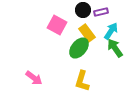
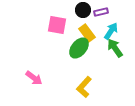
pink square: rotated 18 degrees counterclockwise
yellow L-shape: moved 2 px right, 6 px down; rotated 25 degrees clockwise
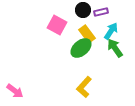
pink square: rotated 18 degrees clockwise
yellow rectangle: moved 1 px down
green ellipse: moved 2 px right; rotated 10 degrees clockwise
pink arrow: moved 19 px left, 13 px down
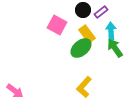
purple rectangle: rotated 24 degrees counterclockwise
cyan arrow: rotated 36 degrees counterclockwise
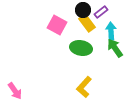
yellow rectangle: moved 11 px up
green ellipse: rotated 50 degrees clockwise
pink arrow: rotated 18 degrees clockwise
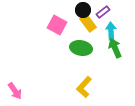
purple rectangle: moved 2 px right
yellow rectangle: moved 1 px right
green arrow: rotated 12 degrees clockwise
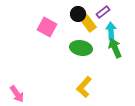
black circle: moved 5 px left, 4 px down
pink square: moved 10 px left, 2 px down
pink arrow: moved 2 px right, 3 px down
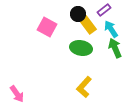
purple rectangle: moved 1 px right, 2 px up
yellow rectangle: moved 2 px down
cyan arrow: moved 2 px up; rotated 30 degrees counterclockwise
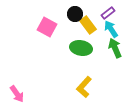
purple rectangle: moved 4 px right, 3 px down
black circle: moved 3 px left
